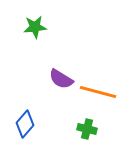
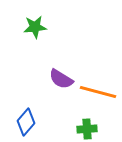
blue diamond: moved 1 px right, 2 px up
green cross: rotated 18 degrees counterclockwise
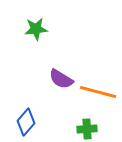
green star: moved 1 px right, 2 px down
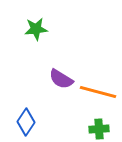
blue diamond: rotated 8 degrees counterclockwise
green cross: moved 12 px right
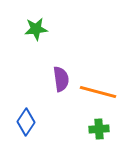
purple semicircle: rotated 130 degrees counterclockwise
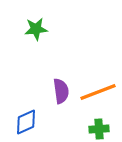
purple semicircle: moved 12 px down
orange line: rotated 36 degrees counterclockwise
blue diamond: rotated 32 degrees clockwise
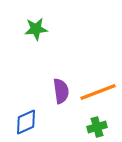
green cross: moved 2 px left, 2 px up; rotated 12 degrees counterclockwise
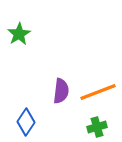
green star: moved 17 px left, 5 px down; rotated 25 degrees counterclockwise
purple semicircle: rotated 15 degrees clockwise
blue diamond: rotated 32 degrees counterclockwise
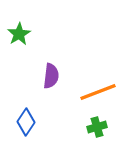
purple semicircle: moved 10 px left, 15 px up
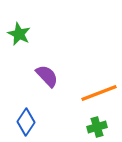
green star: rotated 15 degrees counterclockwise
purple semicircle: moved 4 px left; rotated 50 degrees counterclockwise
orange line: moved 1 px right, 1 px down
